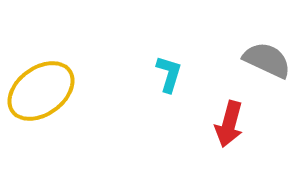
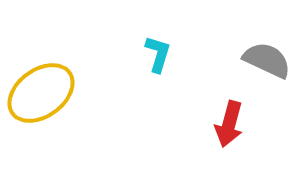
cyan L-shape: moved 11 px left, 20 px up
yellow ellipse: moved 2 px down
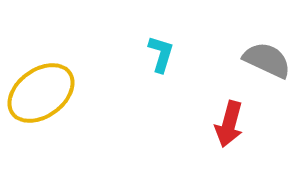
cyan L-shape: moved 3 px right
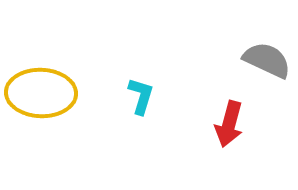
cyan L-shape: moved 20 px left, 42 px down
yellow ellipse: rotated 38 degrees clockwise
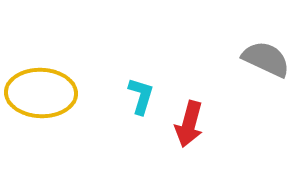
gray semicircle: moved 1 px left, 1 px up
red arrow: moved 40 px left
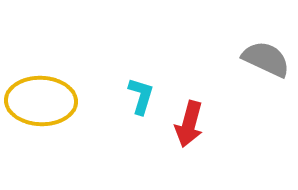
yellow ellipse: moved 8 px down
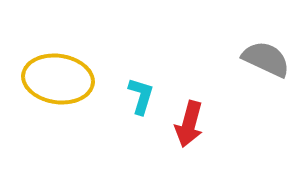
yellow ellipse: moved 17 px right, 22 px up; rotated 6 degrees clockwise
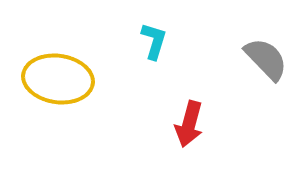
gray semicircle: rotated 21 degrees clockwise
cyan L-shape: moved 13 px right, 55 px up
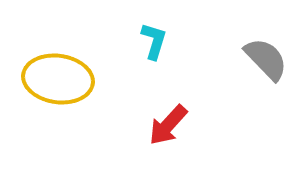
red arrow: moved 21 px left, 1 px down; rotated 27 degrees clockwise
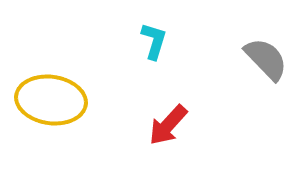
yellow ellipse: moved 7 px left, 21 px down
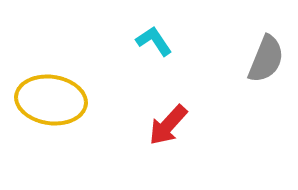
cyan L-shape: rotated 51 degrees counterclockwise
gray semicircle: rotated 66 degrees clockwise
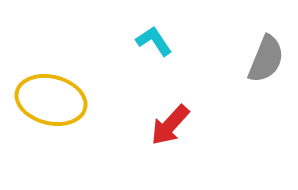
yellow ellipse: rotated 6 degrees clockwise
red arrow: moved 2 px right
